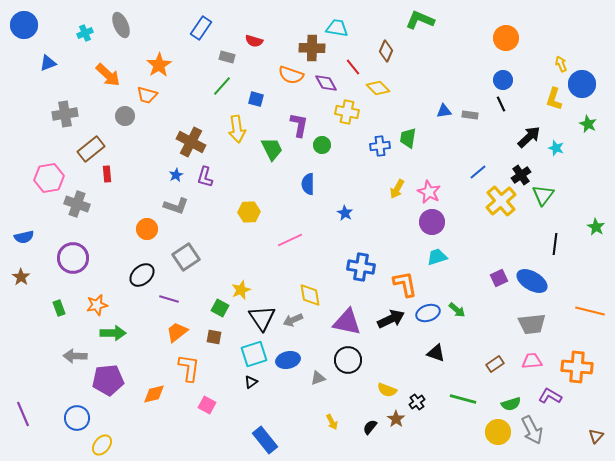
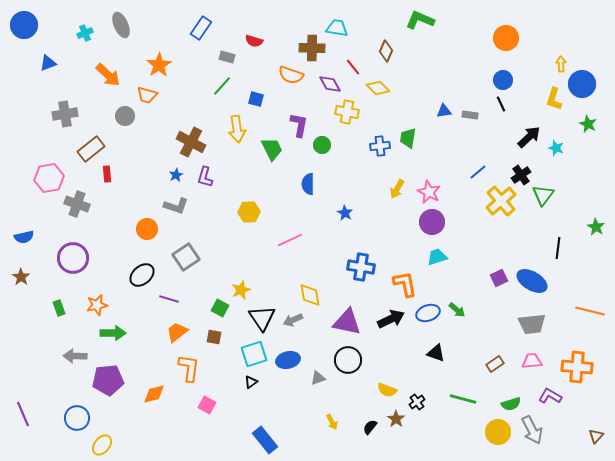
yellow arrow at (561, 64): rotated 21 degrees clockwise
purple diamond at (326, 83): moved 4 px right, 1 px down
black line at (555, 244): moved 3 px right, 4 px down
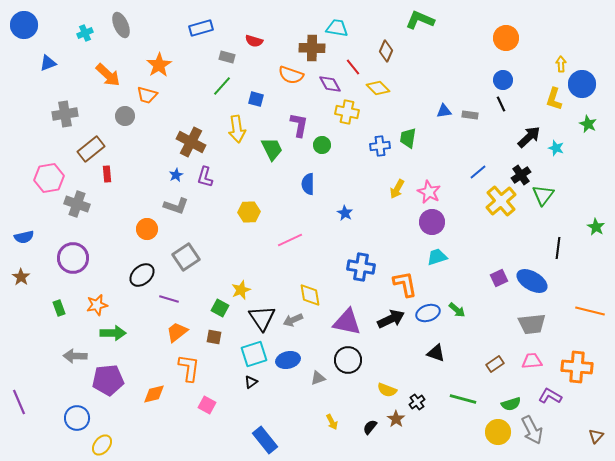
blue rectangle at (201, 28): rotated 40 degrees clockwise
purple line at (23, 414): moved 4 px left, 12 px up
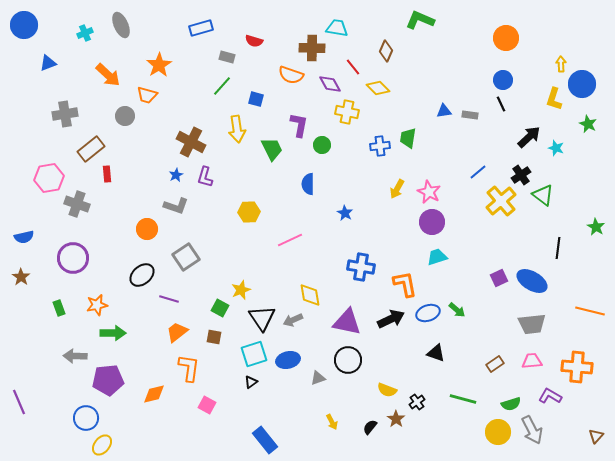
green triangle at (543, 195): rotated 30 degrees counterclockwise
blue circle at (77, 418): moved 9 px right
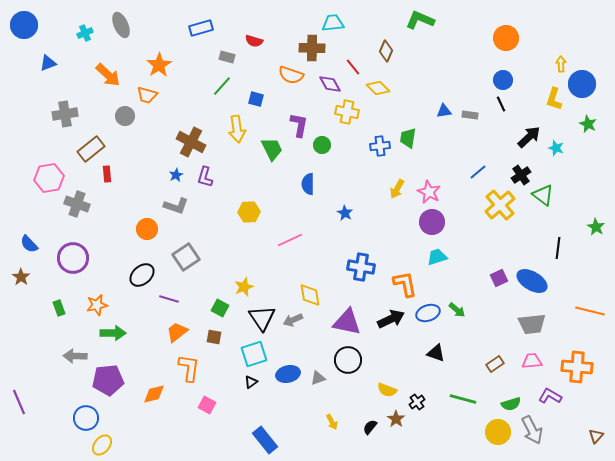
cyan trapezoid at (337, 28): moved 4 px left, 5 px up; rotated 15 degrees counterclockwise
yellow cross at (501, 201): moved 1 px left, 4 px down
blue semicircle at (24, 237): moved 5 px right, 7 px down; rotated 60 degrees clockwise
yellow star at (241, 290): moved 3 px right, 3 px up
blue ellipse at (288, 360): moved 14 px down
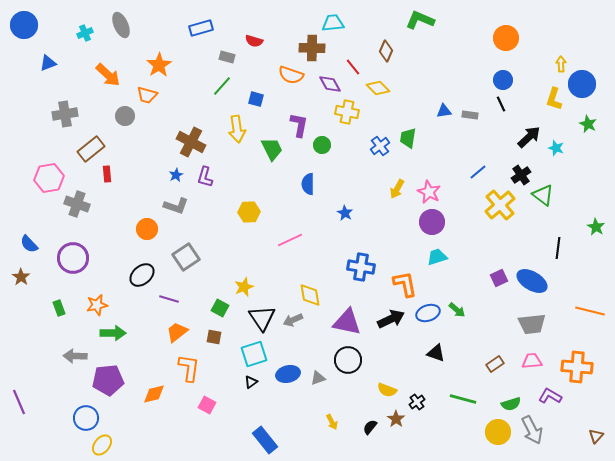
blue cross at (380, 146): rotated 30 degrees counterclockwise
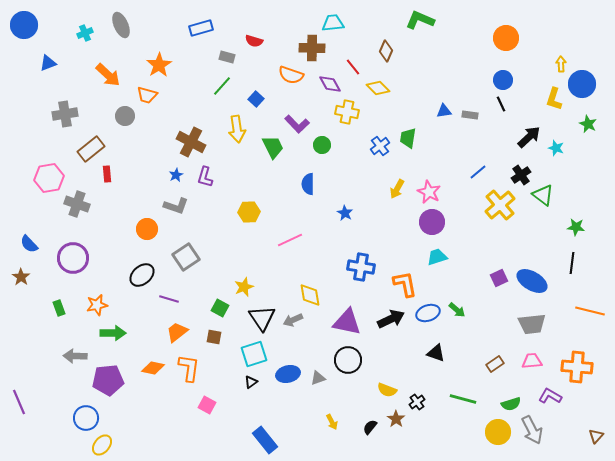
blue square at (256, 99): rotated 28 degrees clockwise
purple L-shape at (299, 125): moved 2 px left, 1 px up; rotated 125 degrees clockwise
green trapezoid at (272, 149): moved 1 px right, 2 px up
green star at (596, 227): moved 20 px left; rotated 24 degrees counterclockwise
black line at (558, 248): moved 14 px right, 15 px down
orange diamond at (154, 394): moved 1 px left, 26 px up; rotated 25 degrees clockwise
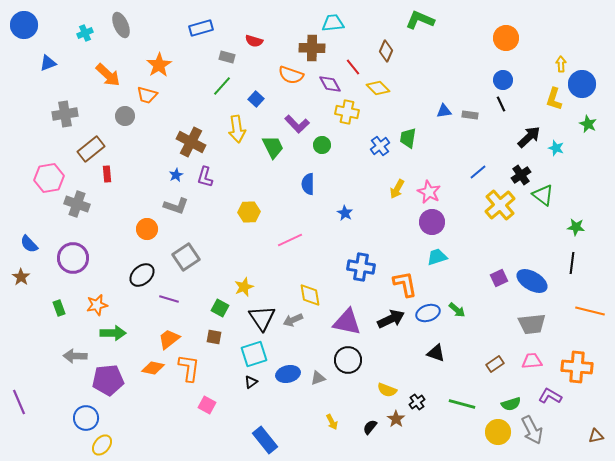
orange trapezoid at (177, 332): moved 8 px left, 7 px down
green line at (463, 399): moved 1 px left, 5 px down
brown triangle at (596, 436): rotated 35 degrees clockwise
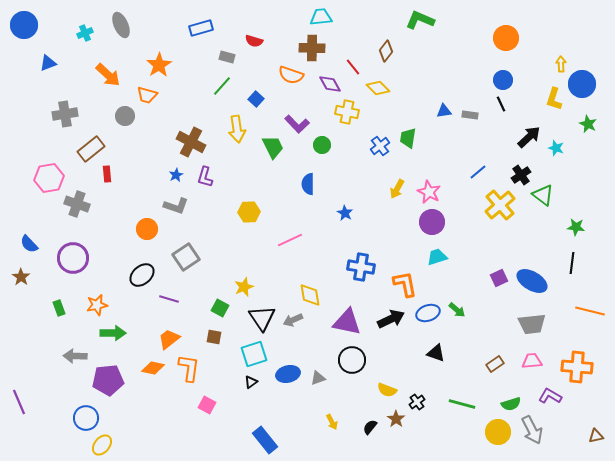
cyan trapezoid at (333, 23): moved 12 px left, 6 px up
brown diamond at (386, 51): rotated 15 degrees clockwise
black circle at (348, 360): moved 4 px right
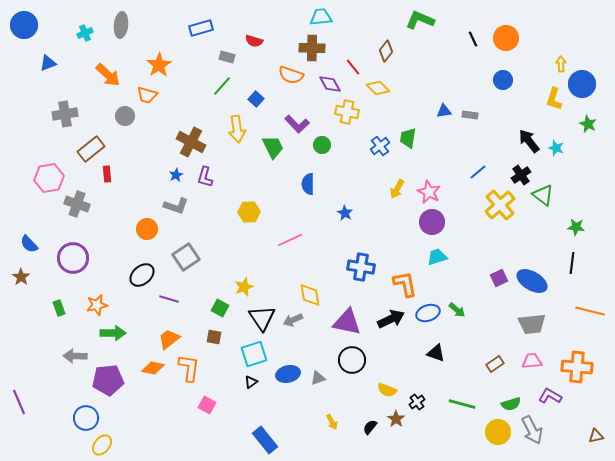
gray ellipse at (121, 25): rotated 30 degrees clockwise
black line at (501, 104): moved 28 px left, 65 px up
black arrow at (529, 137): moved 4 px down; rotated 85 degrees counterclockwise
